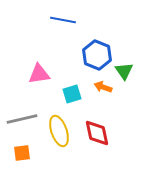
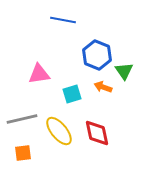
yellow ellipse: rotated 20 degrees counterclockwise
orange square: moved 1 px right
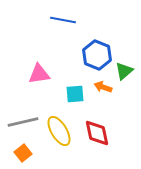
green triangle: rotated 24 degrees clockwise
cyan square: moved 3 px right; rotated 12 degrees clockwise
gray line: moved 1 px right, 3 px down
yellow ellipse: rotated 8 degrees clockwise
orange square: rotated 30 degrees counterclockwise
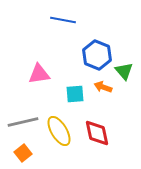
green triangle: rotated 30 degrees counterclockwise
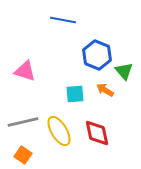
pink triangle: moved 14 px left, 3 px up; rotated 25 degrees clockwise
orange arrow: moved 2 px right, 3 px down; rotated 12 degrees clockwise
orange square: moved 2 px down; rotated 18 degrees counterclockwise
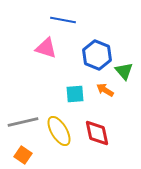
pink triangle: moved 21 px right, 23 px up
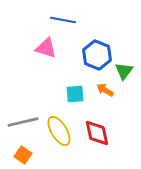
green triangle: rotated 18 degrees clockwise
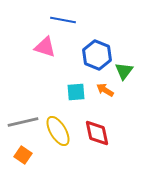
pink triangle: moved 1 px left, 1 px up
cyan square: moved 1 px right, 2 px up
yellow ellipse: moved 1 px left
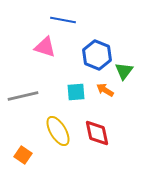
gray line: moved 26 px up
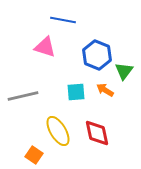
orange square: moved 11 px right
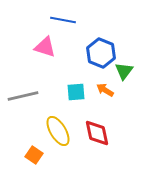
blue hexagon: moved 4 px right, 2 px up
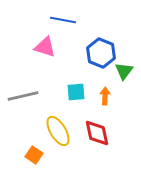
orange arrow: moved 6 px down; rotated 60 degrees clockwise
